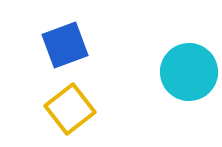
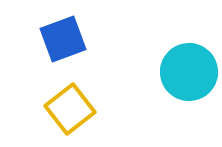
blue square: moved 2 px left, 6 px up
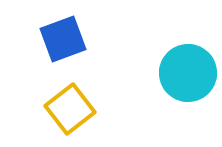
cyan circle: moved 1 px left, 1 px down
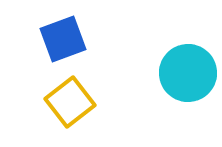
yellow square: moved 7 px up
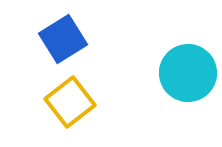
blue square: rotated 12 degrees counterclockwise
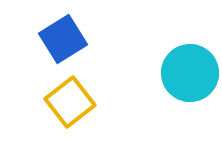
cyan circle: moved 2 px right
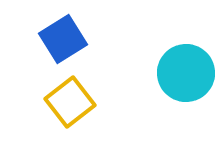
cyan circle: moved 4 px left
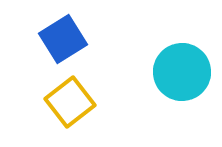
cyan circle: moved 4 px left, 1 px up
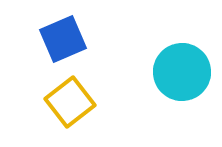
blue square: rotated 9 degrees clockwise
